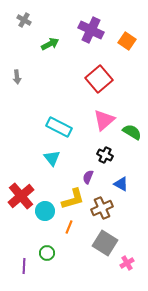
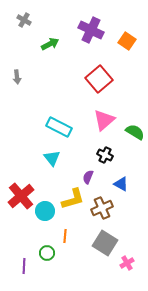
green semicircle: moved 3 px right
orange line: moved 4 px left, 9 px down; rotated 16 degrees counterclockwise
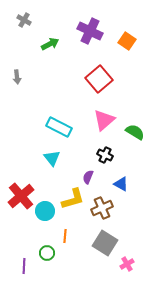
purple cross: moved 1 px left, 1 px down
pink cross: moved 1 px down
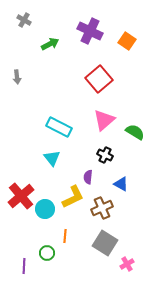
purple semicircle: rotated 16 degrees counterclockwise
yellow L-shape: moved 2 px up; rotated 10 degrees counterclockwise
cyan circle: moved 2 px up
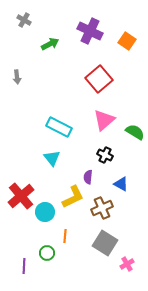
cyan circle: moved 3 px down
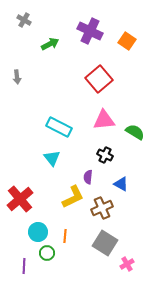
pink triangle: rotated 35 degrees clockwise
red cross: moved 1 px left, 3 px down
cyan circle: moved 7 px left, 20 px down
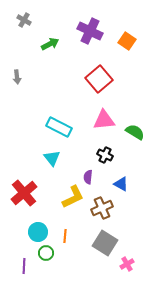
red cross: moved 4 px right, 6 px up
green circle: moved 1 px left
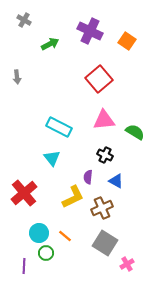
blue triangle: moved 5 px left, 3 px up
cyan circle: moved 1 px right, 1 px down
orange line: rotated 56 degrees counterclockwise
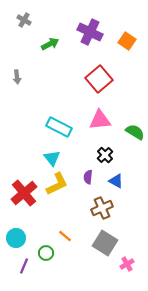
purple cross: moved 1 px down
pink triangle: moved 4 px left
black cross: rotated 21 degrees clockwise
yellow L-shape: moved 16 px left, 13 px up
cyan circle: moved 23 px left, 5 px down
purple line: rotated 21 degrees clockwise
